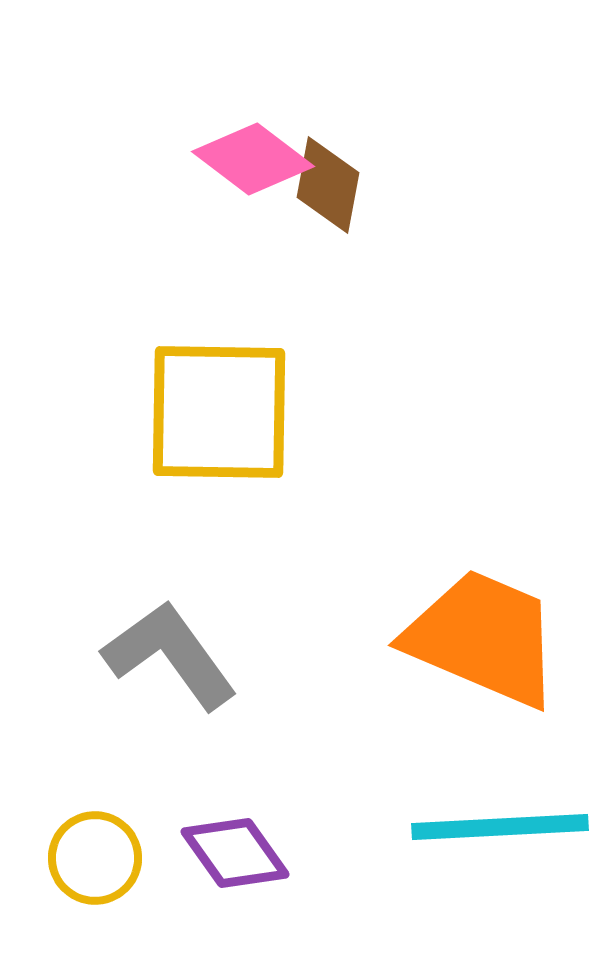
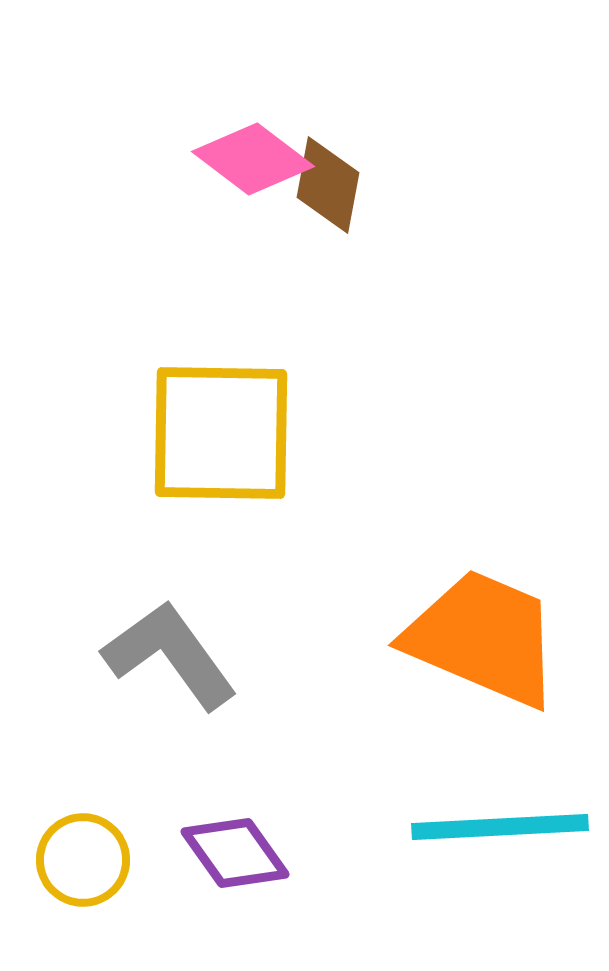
yellow square: moved 2 px right, 21 px down
yellow circle: moved 12 px left, 2 px down
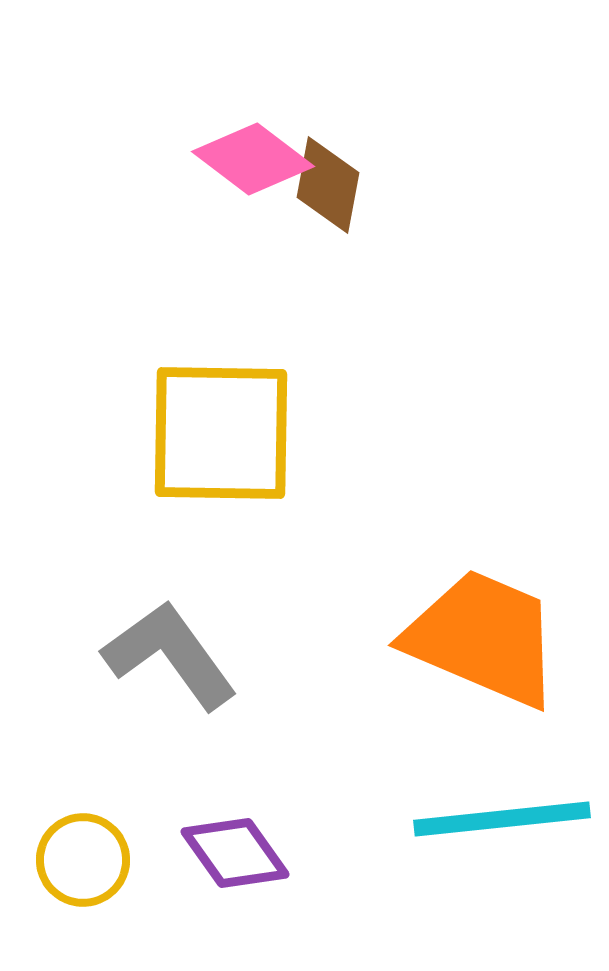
cyan line: moved 2 px right, 8 px up; rotated 3 degrees counterclockwise
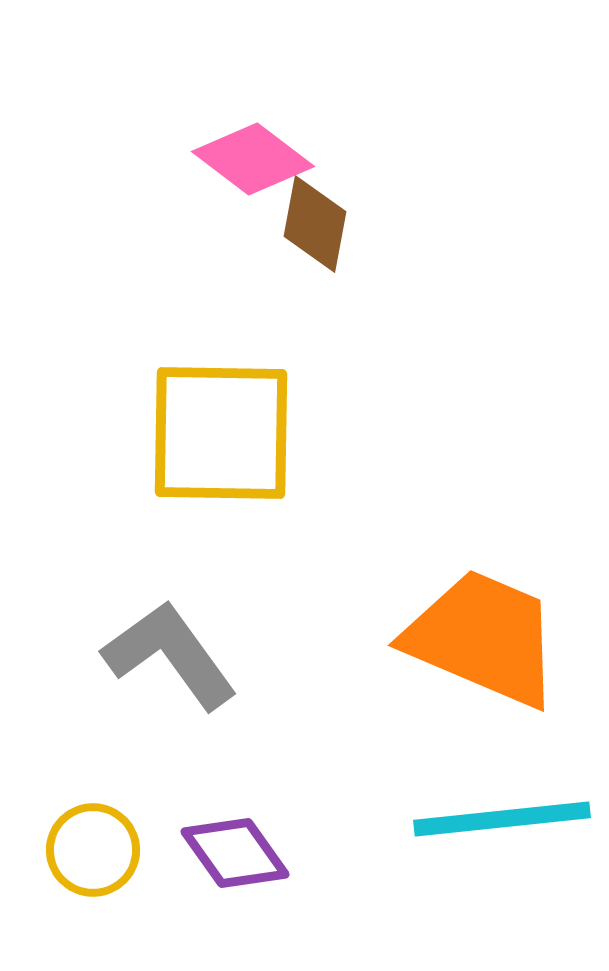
brown diamond: moved 13 px left, 39 px down
yellow circle: moved 10 px right, 10 px up
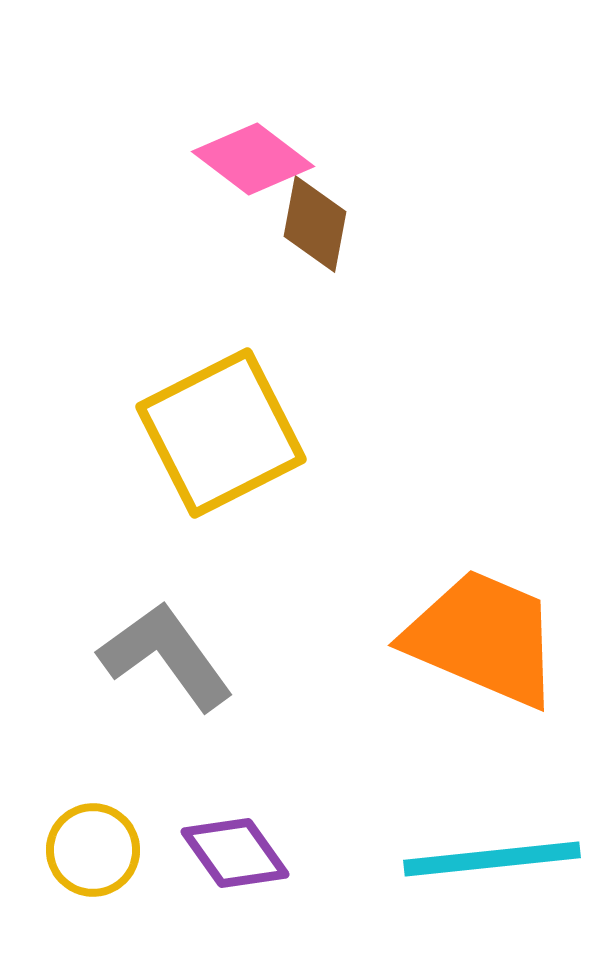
yellow square: rotated 28 degrees counterclockwise
gray L-shape: moved 4 px left, 1 px down
cyan line: moved 10 px left, 40 px down
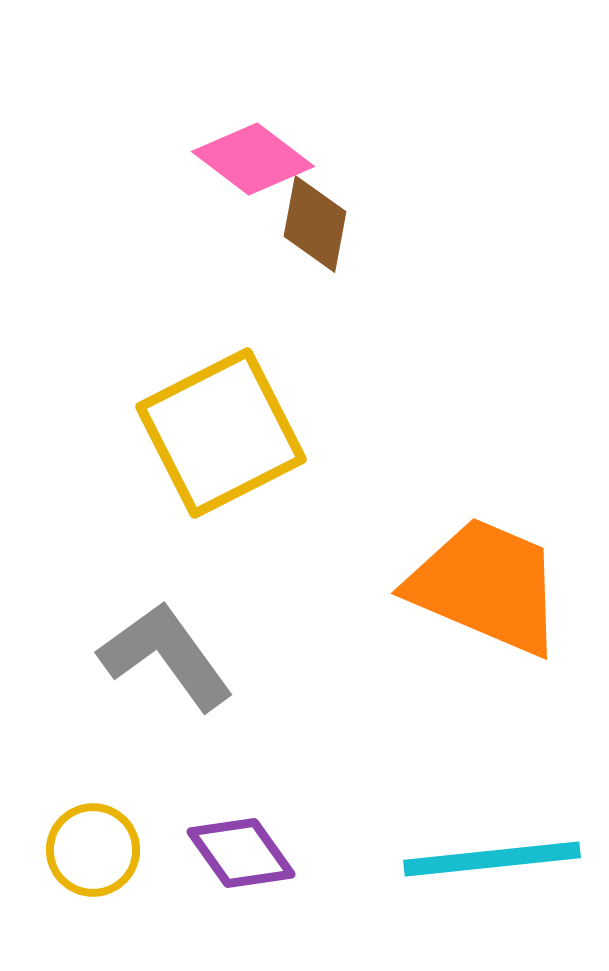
orange trapezoid: moved 3 px right, 52 px up
purple diamond: moved 6 px right
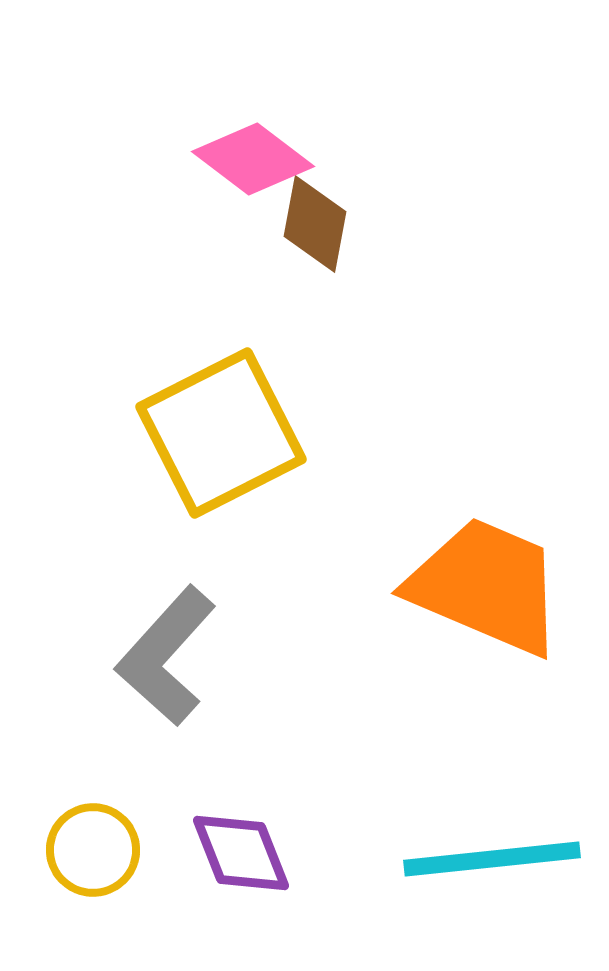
gray L-shape: rotated 102 degrees counterclockwise
purple diamond: rotated 14 degrees clockwise
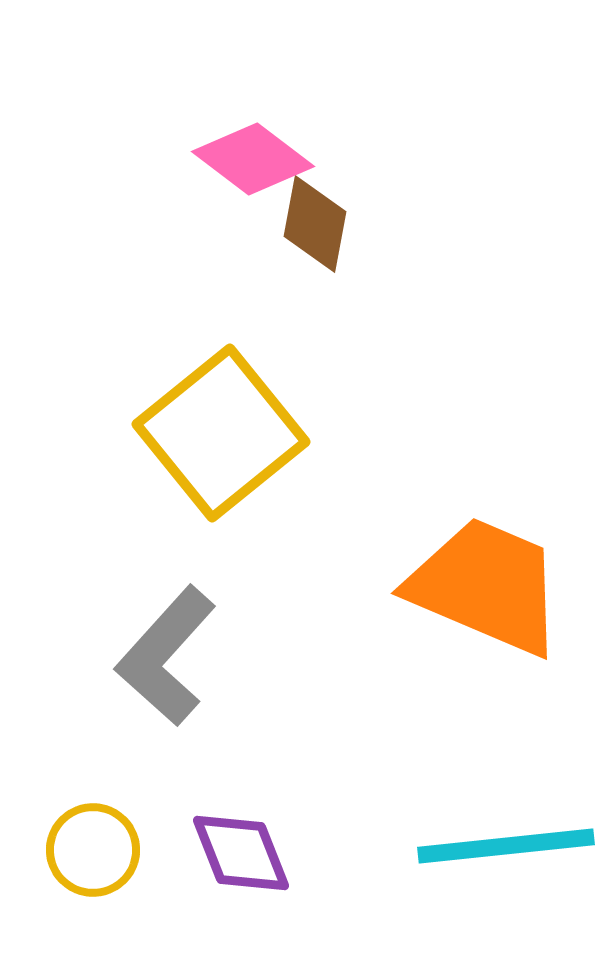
yellow square: rotated 12 degrees counterclockwise
cyan line: moved 14 px right, 13 px up
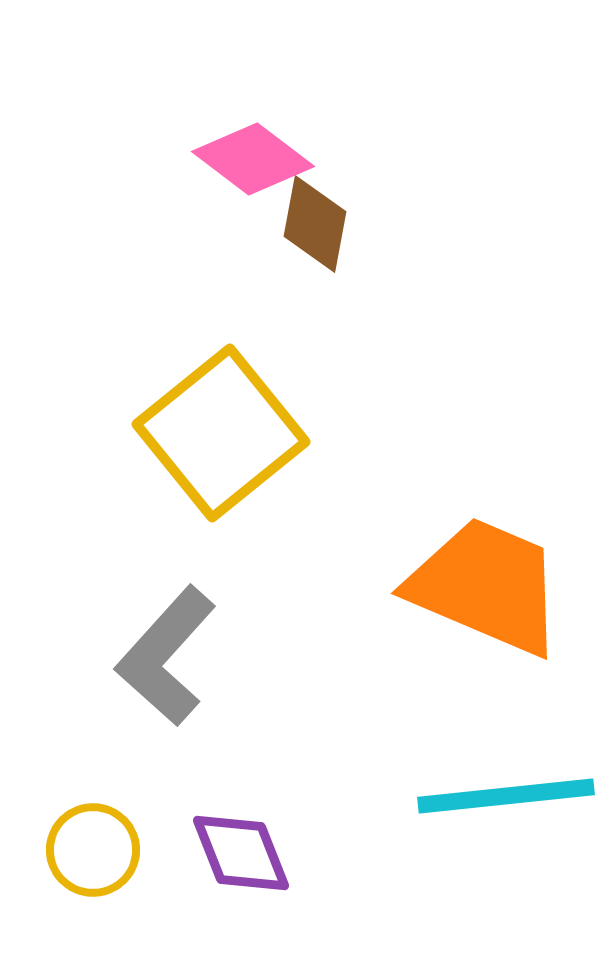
cyan line: moved 50 px up
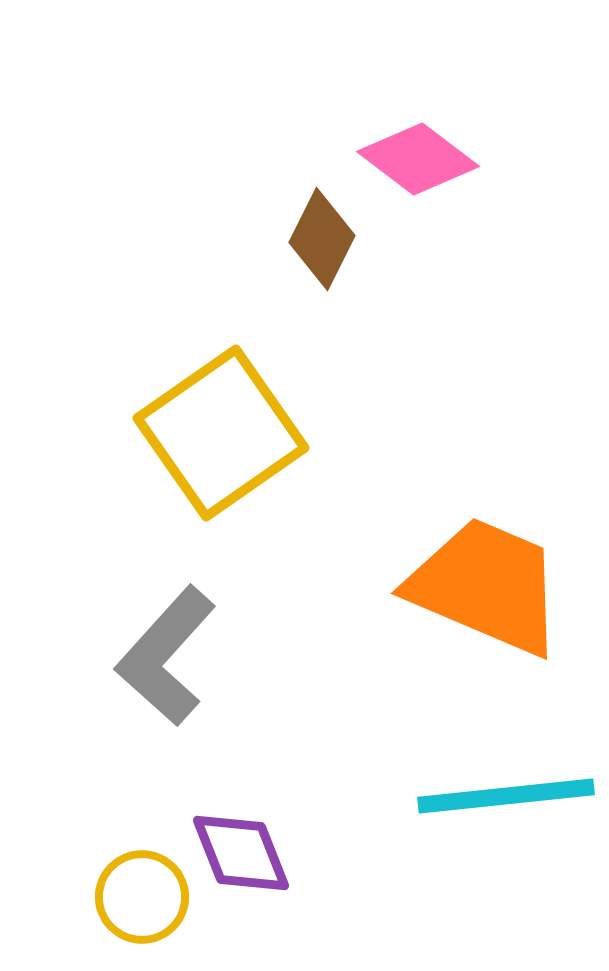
pink diamond: moved 165 px right
brown diamond: moved 7 px right, 15 px down; rotated 16 degrees clockwise
yellow square: rotated 4 degrees clockwise
yellow circle: moved 49 px right, 47 px down
